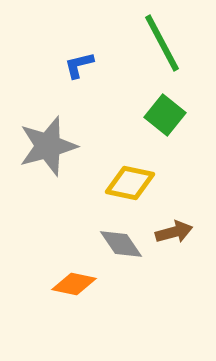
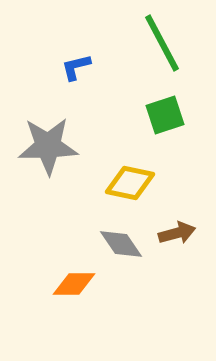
blue L-shape: moved 3 px left, 2 px down
green square: rotated 33 degrees clockwise
gray star: rotated 14 degrees clockwise
brown arrow: moved 3 px right, 1 px down
orange diamond: rotated 12 degrees counterclockwise
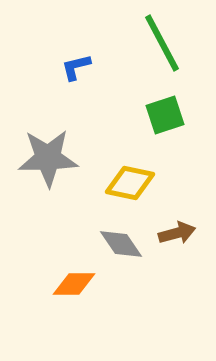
gray star: moved 12 px down
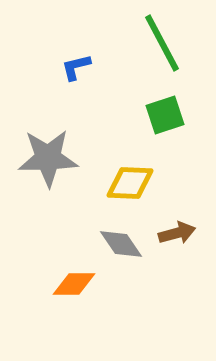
yellow diamond: rotated 9 degrees counterclockwise
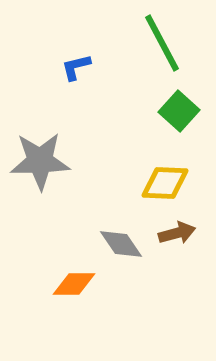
green square: moved 14 px right, 4 px up; rotated 30 degrees counterclockwise
gray star: moved 8 px left, 3 px down
yellow diamond: moved 35 px right
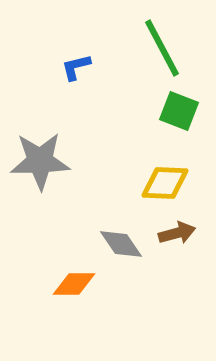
green line: moved 5 px down
green square: rotated 21 degrees counterclockwise
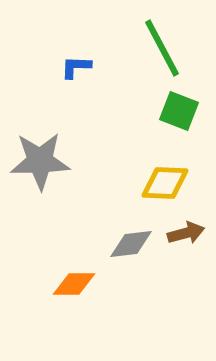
blue L-shape: rotated 16 degrees clockwise
brown arrow: moved 9 px right
gray diamond: moved 10 px right; rotated 63 degrees counterclockwise
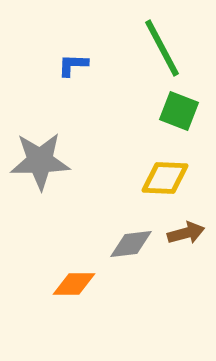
blue L-shape: moved 3 px left, 2 px up
yellow diamond: moved 5 px up
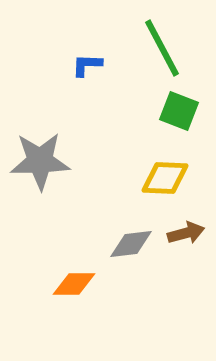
blue L-shape: moved 14 px right
